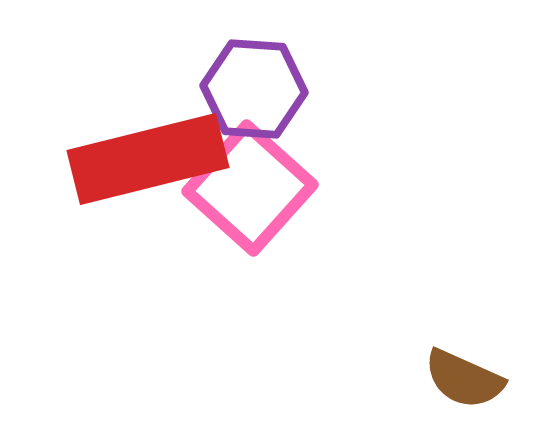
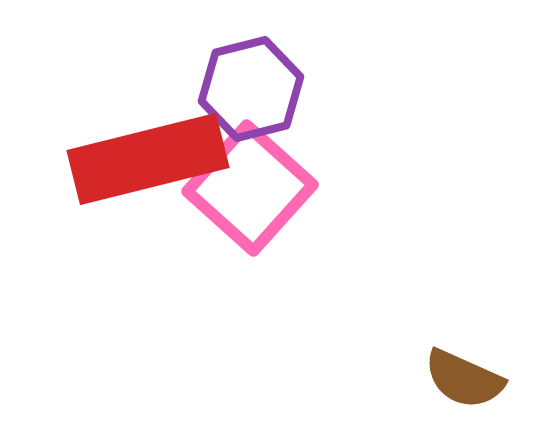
purple hexagon: moved 3 px left; rotated 18 degrees counterclockwise
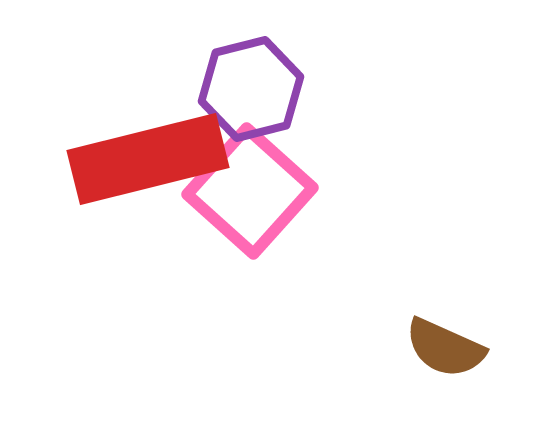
pink square: moved 3 px down
brown semicircle: moved 19 px left, 31 px up
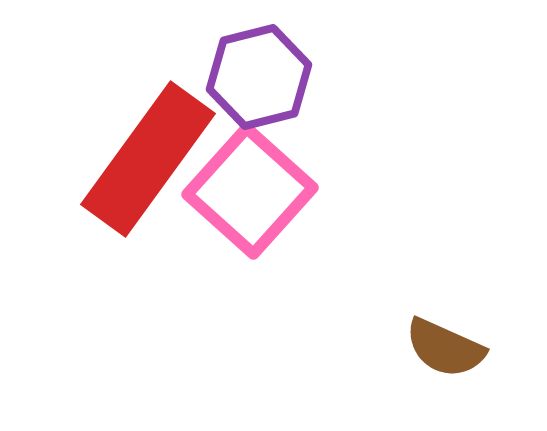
purple hexagon: moved 8 px right, 12 px up
red rectangle: rotated 40 degrees counterclockwise
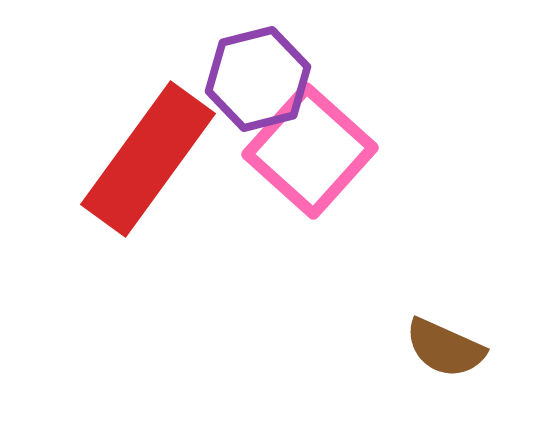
purple hexagon: moved 1 px left, 2 px down
pink square: moved 60 px right, 40 px up
